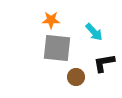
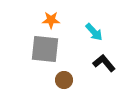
gray square: moved 12 px left, 1 px down
black L-shape: rotated 60 degrees clockwise
brown circle: moved 12 px left, 3 px down
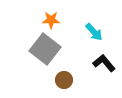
gray square: rotated 32 degrees clockwise
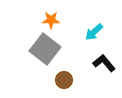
cyan arrow: rotated 90 degrees clockwise
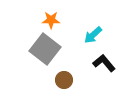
cyan arrow: moved 1 px left, 3 px down
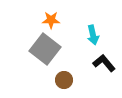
cyan arrow: rotated 60 degrees counterclockwise
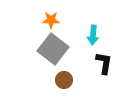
cyan arrow: rotated 18 degrees clockwise
gray square: moved 8 px right
black L-shape: rotated 50 degrees clockwise
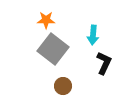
orange star: moved 5 px left
black L-shape: rotated 15 degrees clockwise
brown circle: moved 1 px left, 6 px down
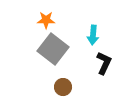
brown circle: moved 1 px down
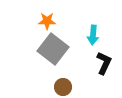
orange star: moved 1 px right, 1 px down
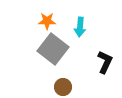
cyan arrow: moved 13 px left, 8 px up
black L-shape: moved 1 px right, 1 px up
